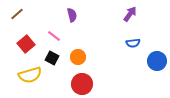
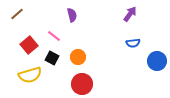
red square: moved 3 px right, 1 px down
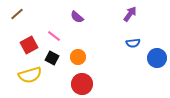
purple semicircle: moved 5 px right, 2 px down; rotated 144 degrees clockwise
red square: rotated 12 degrees clockwise
blue circle: moved 3 px up
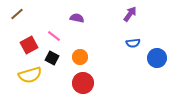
purple semicircle: moved 1 px down; rotated 152 degrees clockwise
orange circle: moved 2 px right
red circle: moved 1 px right, 1 px up
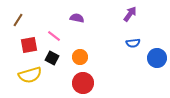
brown line: moved 1 px right, 6 px down; rotated 16 degrees counterclockwise
red square: rotated 18 degrees clockwise
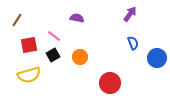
brown line: moved 1 px left
blue semicircle: rotated 104 degrees counterclockwise
black square: moved 1 px right, 3 px up; rotated 32 degrees clockwise
yellow semicircle: moved 1 px left
red circle: moved 27 px right
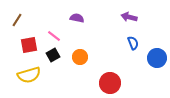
purple arrow: moved 1 px left, 3 px down; rotated 112 degrees counterclockwise
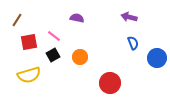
red square: moved 3 px up
